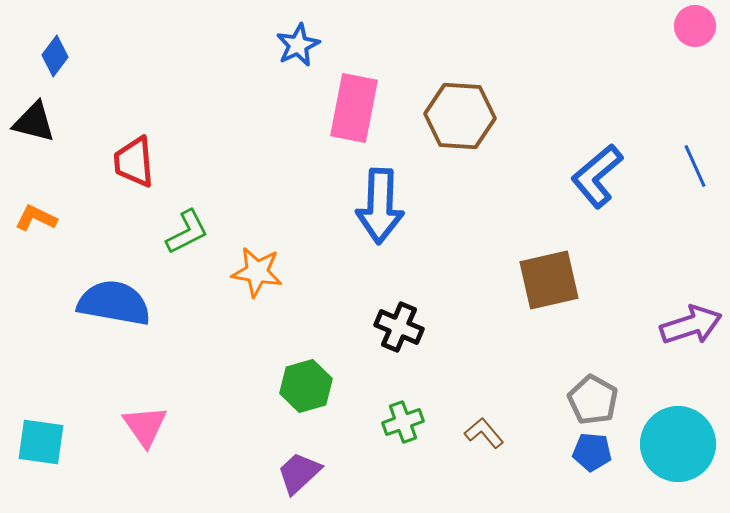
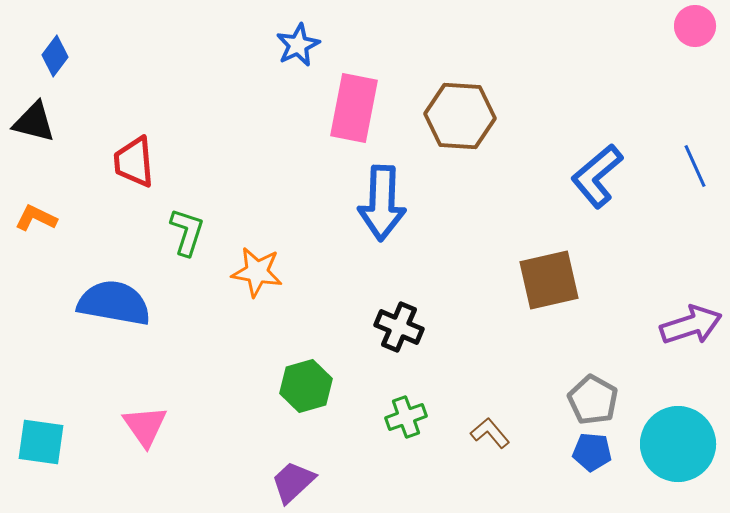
blue arrow: moved 2 px right, 3 px up
green L-shape: rotated 45 degrees counterclockwise
green cross: moved 3 px right, 5 px up
brown L-shape: moved 6 px right
purple trapezoid: moved 6 px left, 9 px down
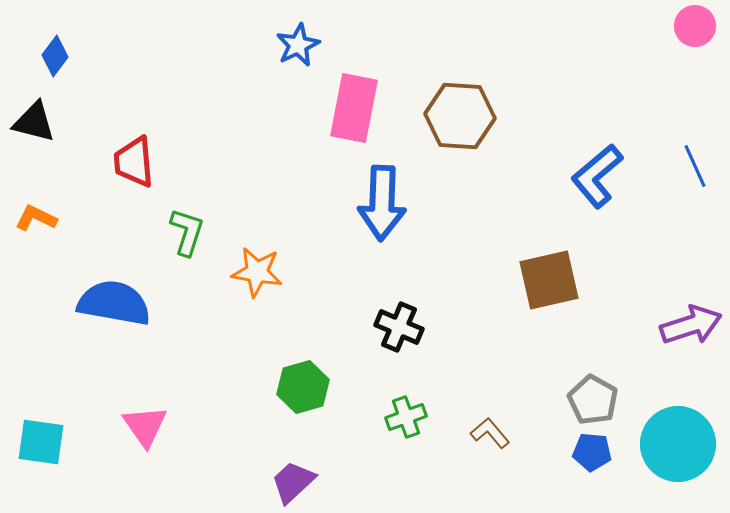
green hexagon: moved 3 px left, 1 px down
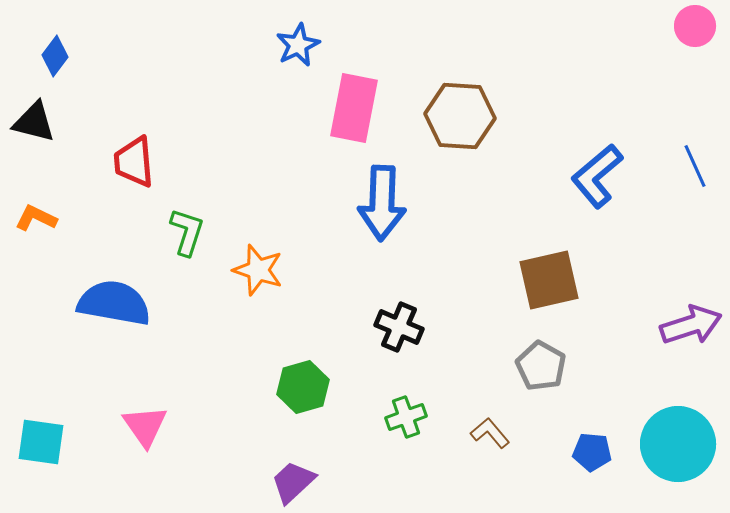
orange star: moved 1 px right, 2 px up; rotated 9 degrees clockwise
gray pentagon: moved 52 px left, 34 px up
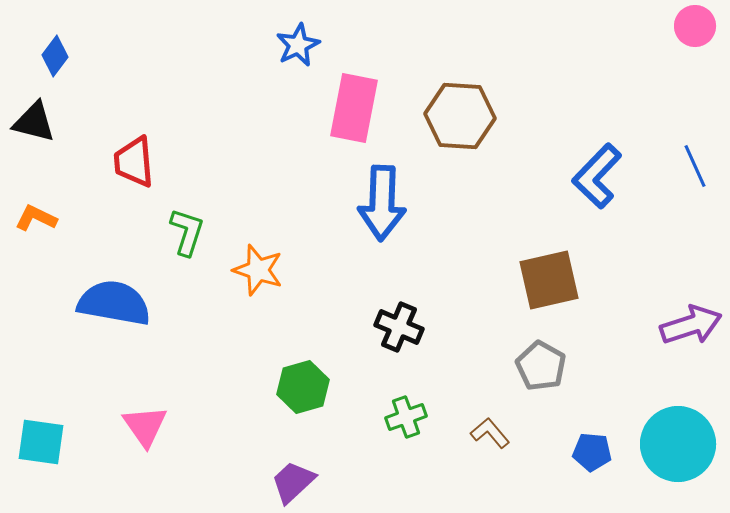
blue L-shape: rotated 6 degrees counterclockwise
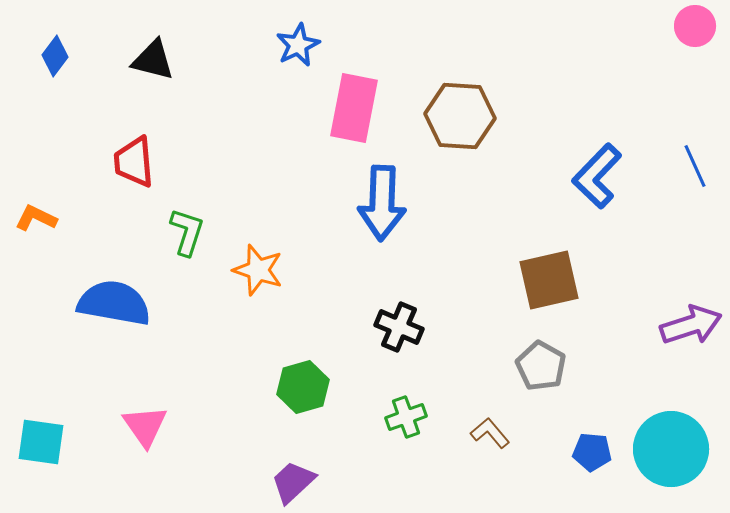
black triangle: moved 119 px right, 62 px up
cyan circle: moved 7 px left, 5 px down
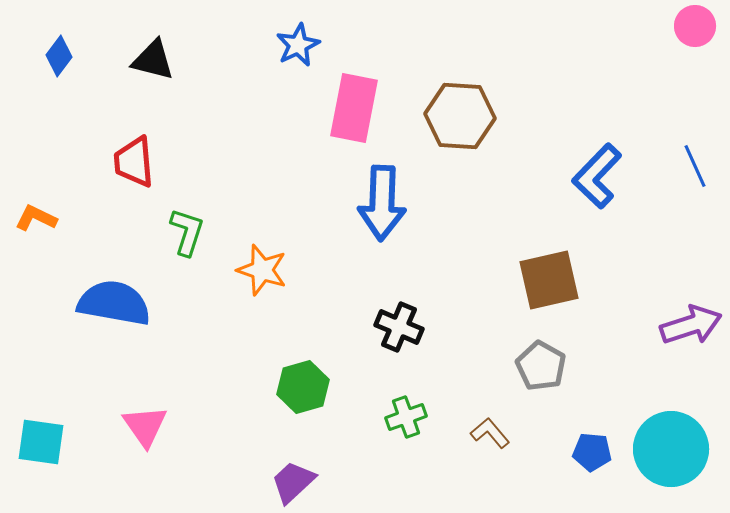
blue diamond: moved 4 px right
orange star: moved 4 px right
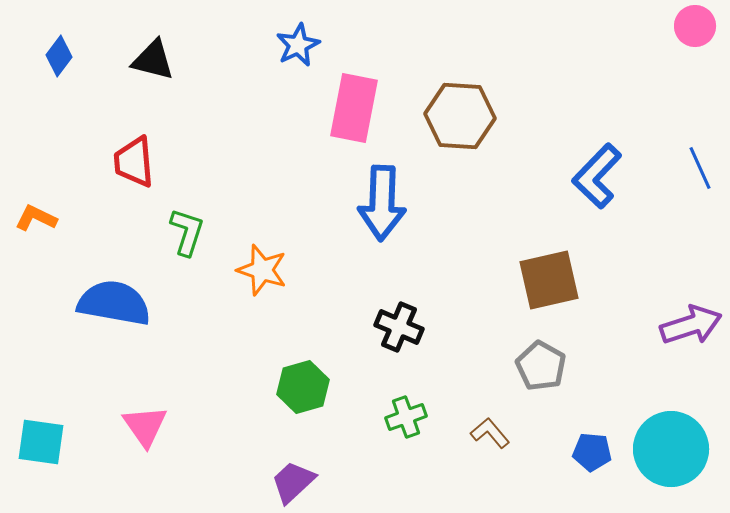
blue line: moved 5 px right, 2 px down
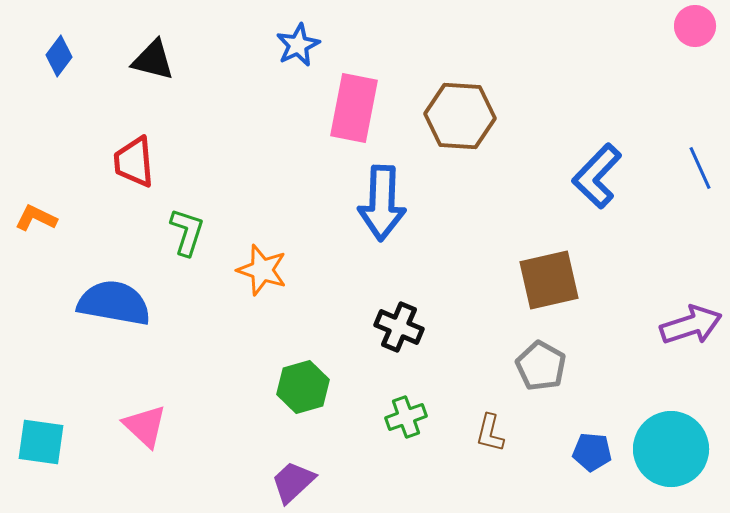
pink triangle: rotated 12 degrees counterclockwise
brown L-shape: rotated 126 degrees counterclockwise
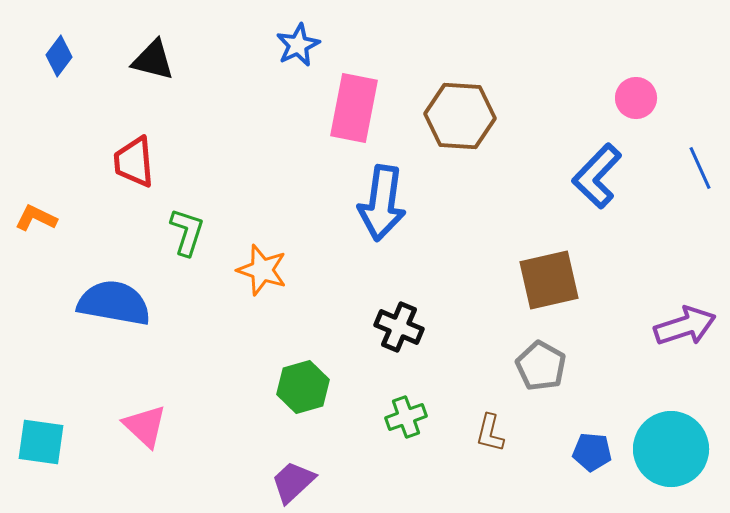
pink circle: moved 59 px left, 72 px down
blue arrow: rotated 6 degrees clockwise
purple arrow: moved 6 px left, 1 px down
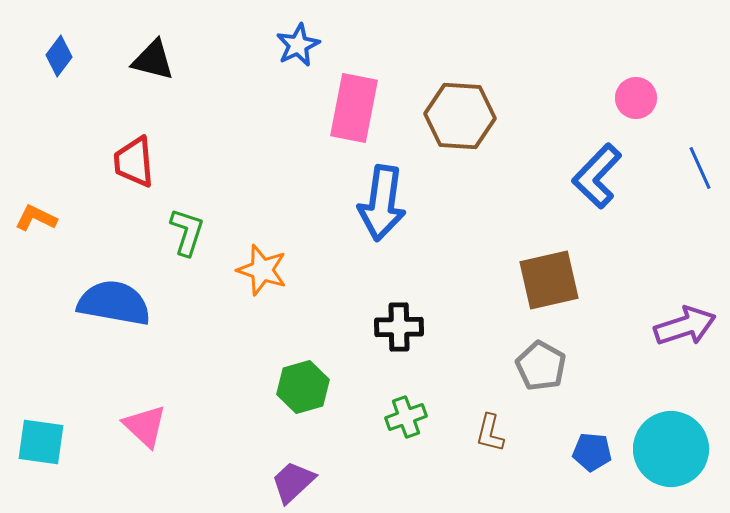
black cross: rotated 24 degrees counterclockwise
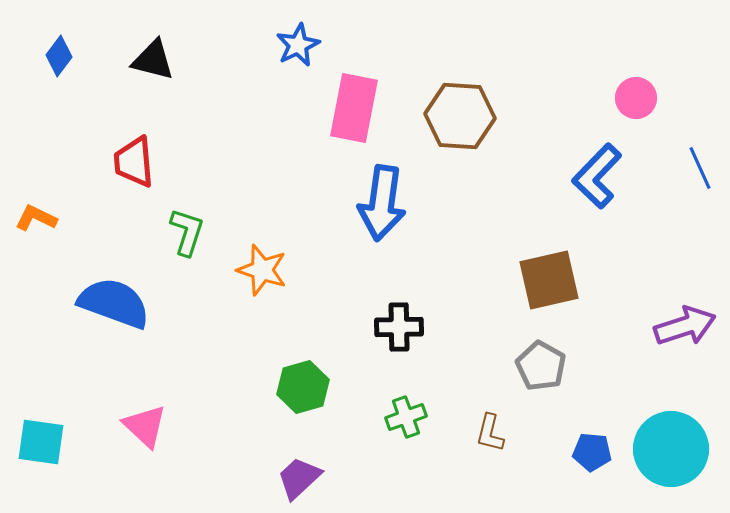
blue semicircle: rotated 10 degrees clockwise
purple trapezoid: moved 6 px right, 4 px up
